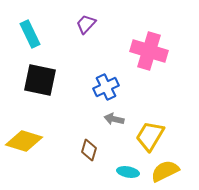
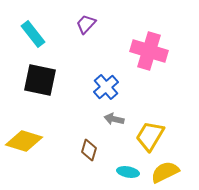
cyan rectangle: moved 3 px right; rotated 12 degrees counterclockwise
blue cross: rotated 15 degrees counterclockwise
yellow semicircle: moved 1 px down
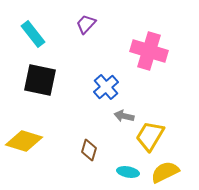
gray arrow: moved 10 px right, 3 px up
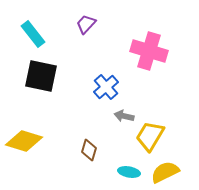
black square: moved 1 px right, 4 px up
cyan ellipse: moved 1 px right
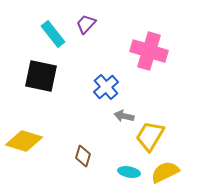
cyan rectangle: moved 20 px right
brown diamond: moved 6 px left, 6 px down
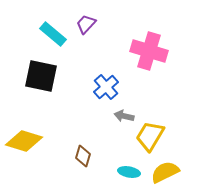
cyan rectangle: rotated 12 degrees counterclockwise
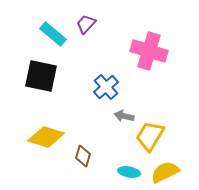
yellow diamond: moved 22 px right, 4 px up
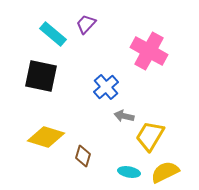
pink cross: rotated 12 degrees clockwise
